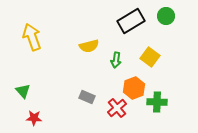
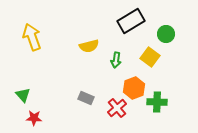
green circle: moved 18 px down
green triangle: moved 4 px down
gray rectangle: moved 1 px left, 1 px down
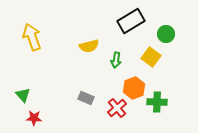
yellow square: moved 1 px right
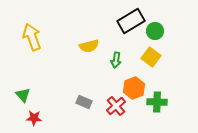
green circle: moved 11 px left, 3 px up
gray rectangle: moved 2 px left, 4 px down
red cross: moved 1 px left, 2 px up
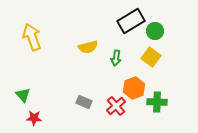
yellow semicircle: moved 1 px left, 1 px down
green arrow: moved 2 px up
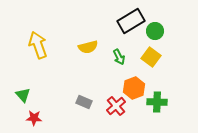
yellow arrow: moved 6 px right, 8 px down
green arrow: moved 3 px right, 1 px up; rotated 35 degrees counterclockwise
